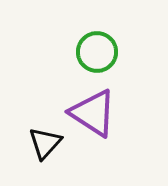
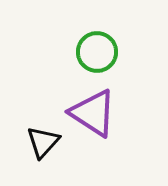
black triangle: moved 2 px left, 1 px up
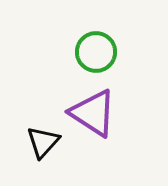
green circle: moved 1 px left
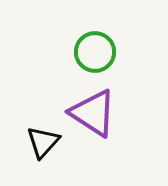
green circle: moved 1 px left
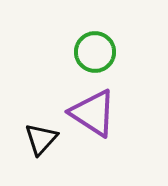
black triangle: moved 2 px left, 3 px up
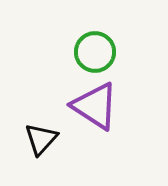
purple triangle: moved 2 px right, 7 px up
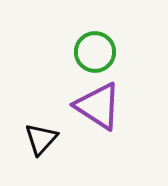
purple triangle: moved 3 px right
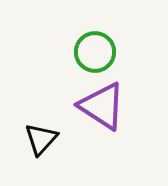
purple triangle: moved 4 px right
